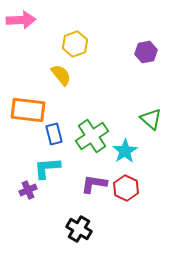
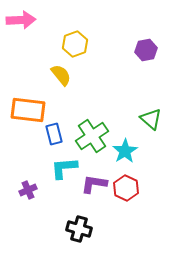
purple hexagon: moved 2 px up
cyan L-shape: moved 17 px right
black cross: rotated 15 degrees counterclockwise
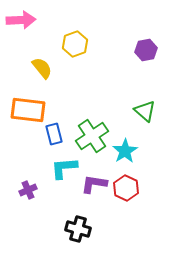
yellow semicircle: moved 19 px left, 7 px up
green triangle: moved 6 px left, 8 px up
black cross: moved 1 px left
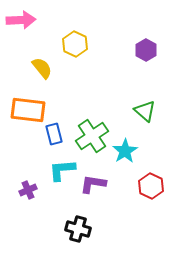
yellow hexagon: rotated 15 degrees counterclockwise
purple hexagon: rotated 20 degrees counterclockwise
cyan L-shape: moved 2 px left, 2 px down
purple L-shape: moved 1 px left
red hexagon: moved 25 px right, 2 px up
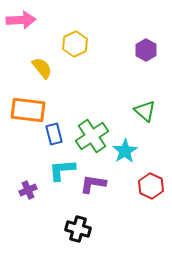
yellow hexagon: rotated 10 degrees clockwise
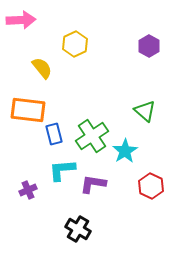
purple hexagon: moved 3 px right, 4 px up
black cross: rotated 15 degrees clockwise
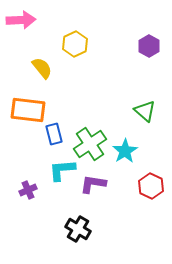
green cross: moved 2 px left, 8 px down
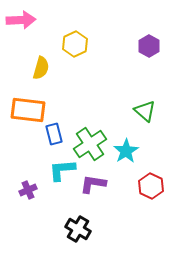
yellow semicircle: moved 1 px left; rotated 55 degrees clockwise
cyan star: moved 1 px right
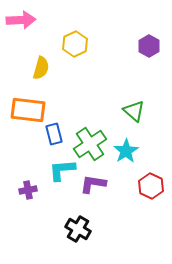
green triangle: moved 11 px left
purple cross: rotated 12 degrees clockwise
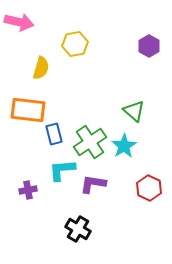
pink arrow: moved 2 px left, 2 px down; rotated 16 degrees clockwise
yellow hexagon: rotated 15 degrees clockwise
green cross: moved 2 px up
cyan star: moved 2 px left, 5 px up
red hexagon: moved 2 px left, 2 px down
